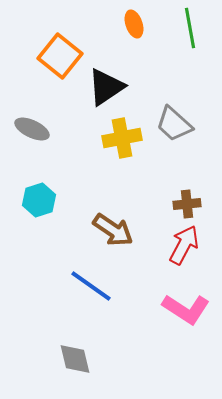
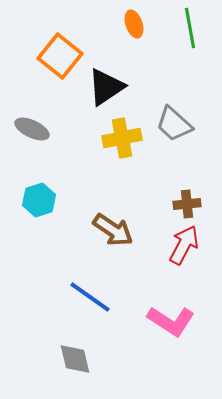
blue line: moved 1 px left, 11 px down
pink L-shape: moved 15 px left, 12 px down
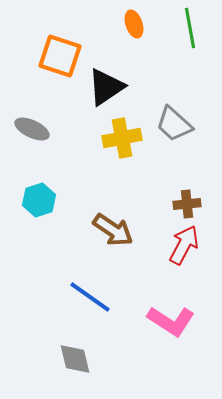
orange square: rotated 21 degrees counterclockwise
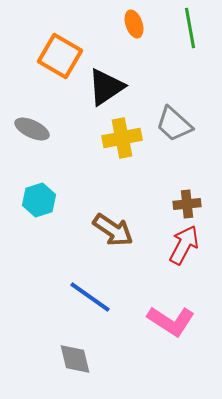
orange square: rotated 12 degrees clockwise
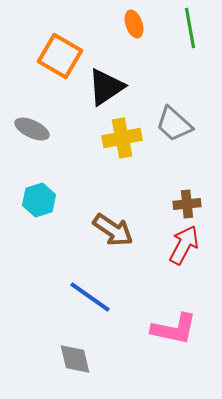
pink L-shape: moved 3 px right, 8 px down; rotated 21 degrees counterclockwise
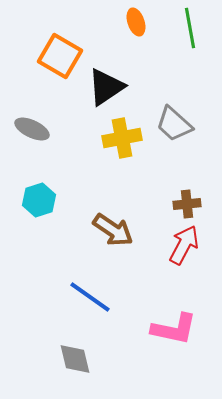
orange ellipse: moved 2 px right, 2 px up
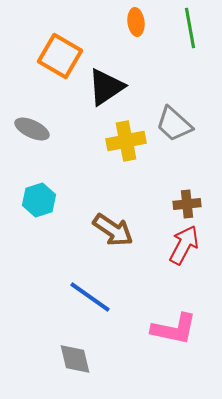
orange ellipse: rotated 12 degrees clockwise
yellow cross: moved 4 px right, 3 px down
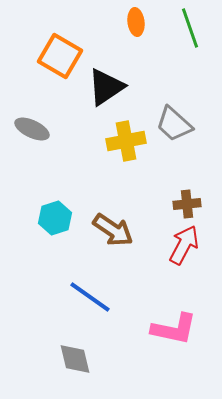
green line: rotated 9 degrees counterclockwise
cyan hexagon: moved 16 px right, 18 px down
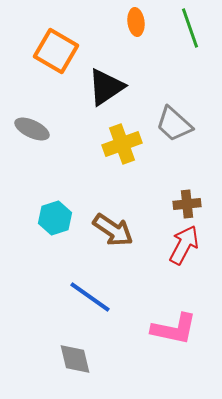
orange square: moved 4 px left, 5 px up
yellow cross: moved 4 px left, 3 px down; rotated 9 degrees counterclockwise
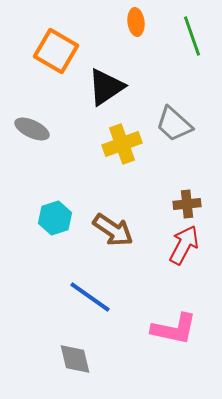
green line: moved 2 px right, 8 px down
